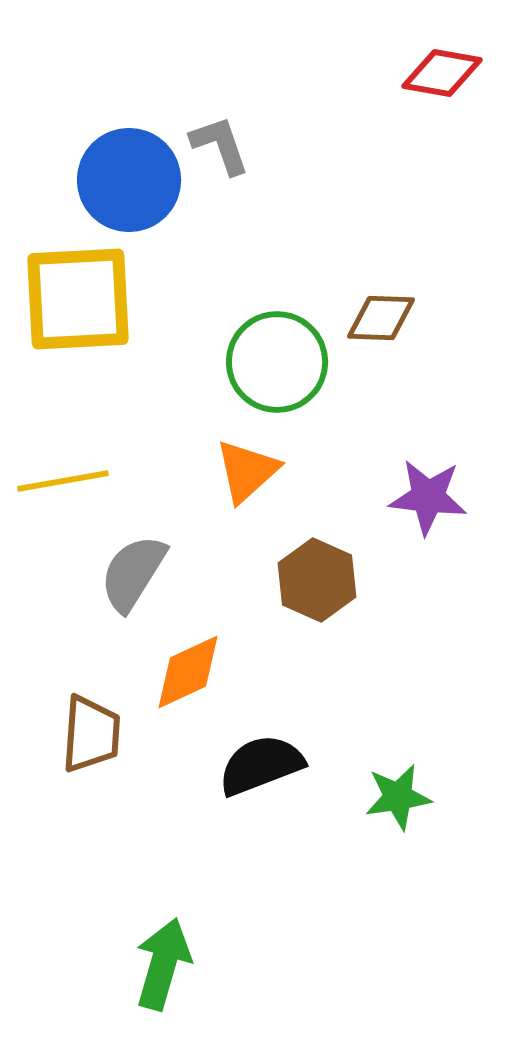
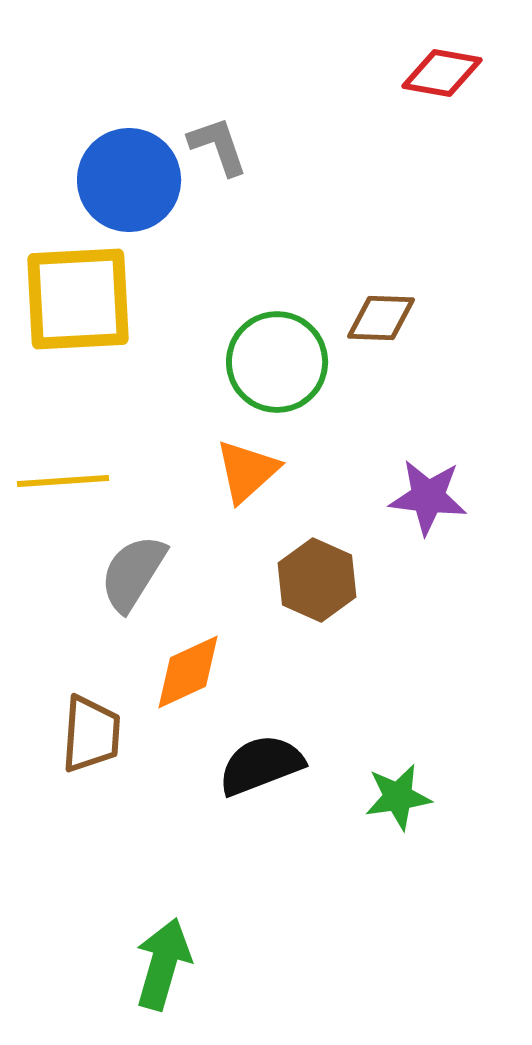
gray L-shape: moved 2 px left, 1 px down
yellow line: rotated 6 degrees clockwise
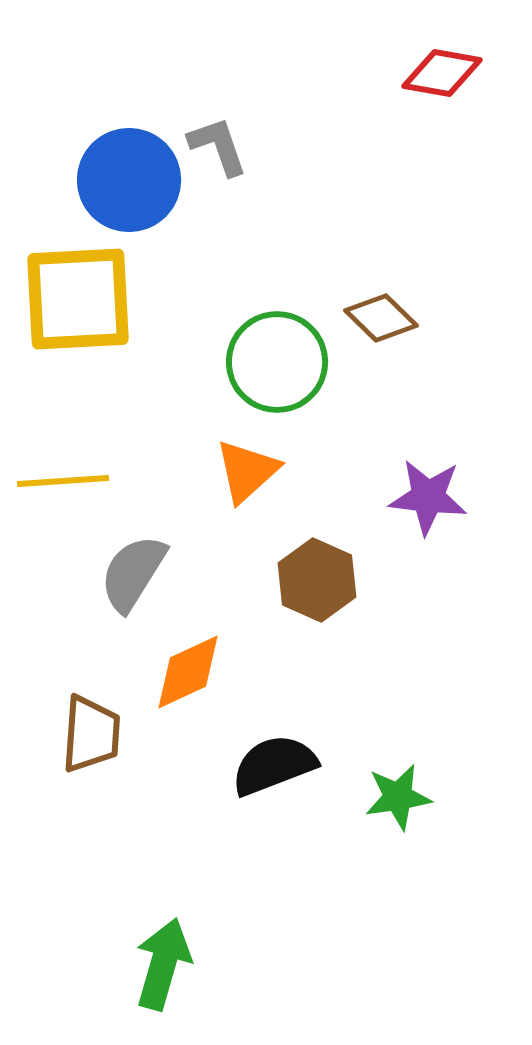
brown diamond: rotated 42 degrees clockwise
black semicircle: moved 13 px right
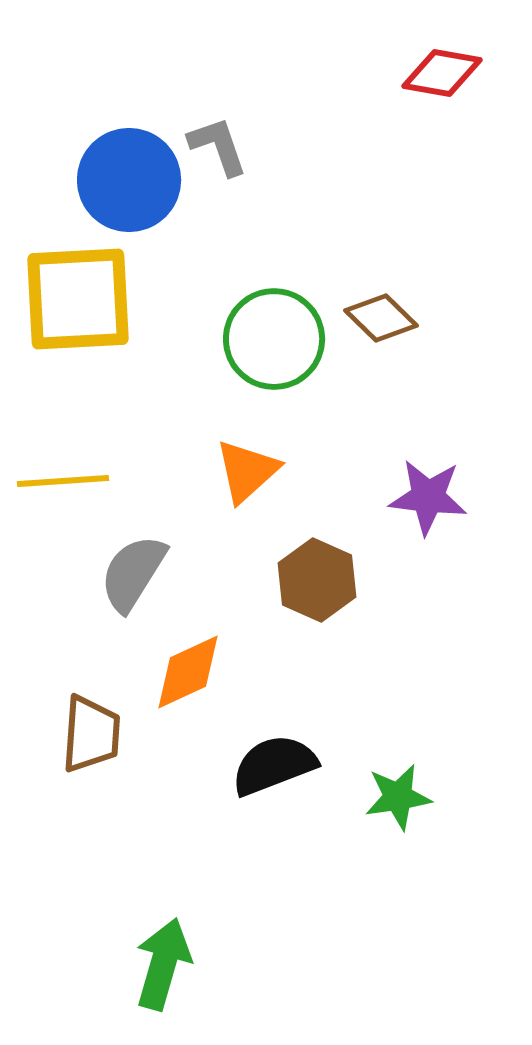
green circle: moved 3 px left, 23 px up
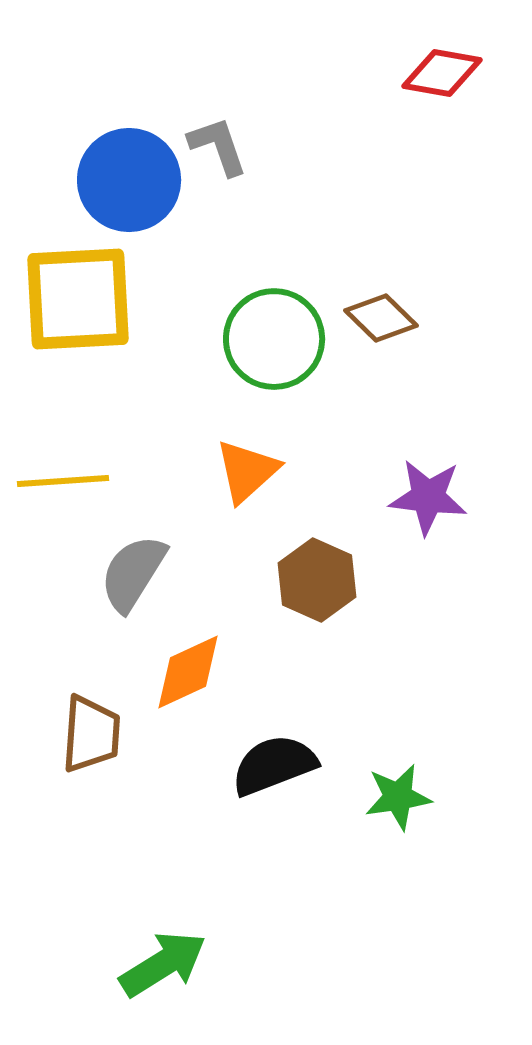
green arrow: rotated 42 degrees clockwise
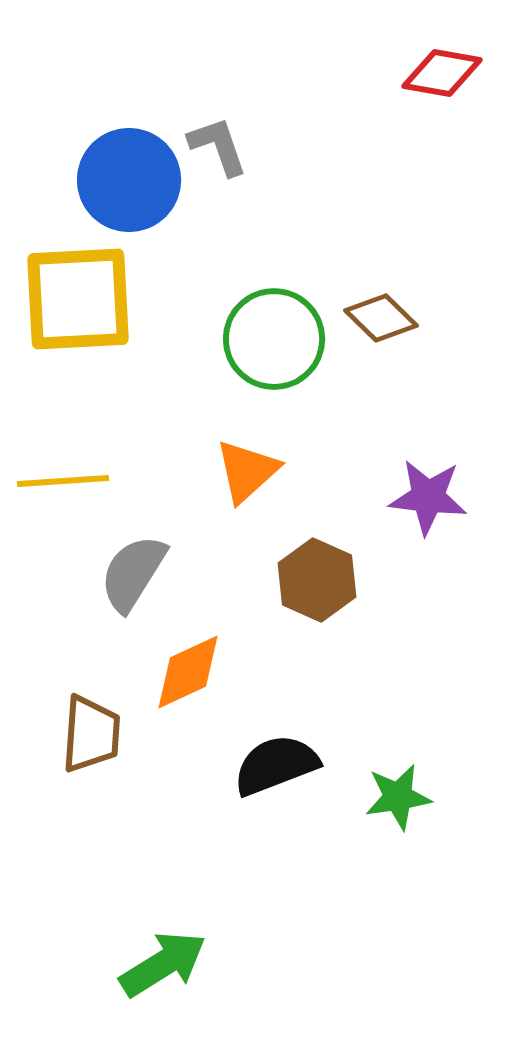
black semicircle: moved 2 px right
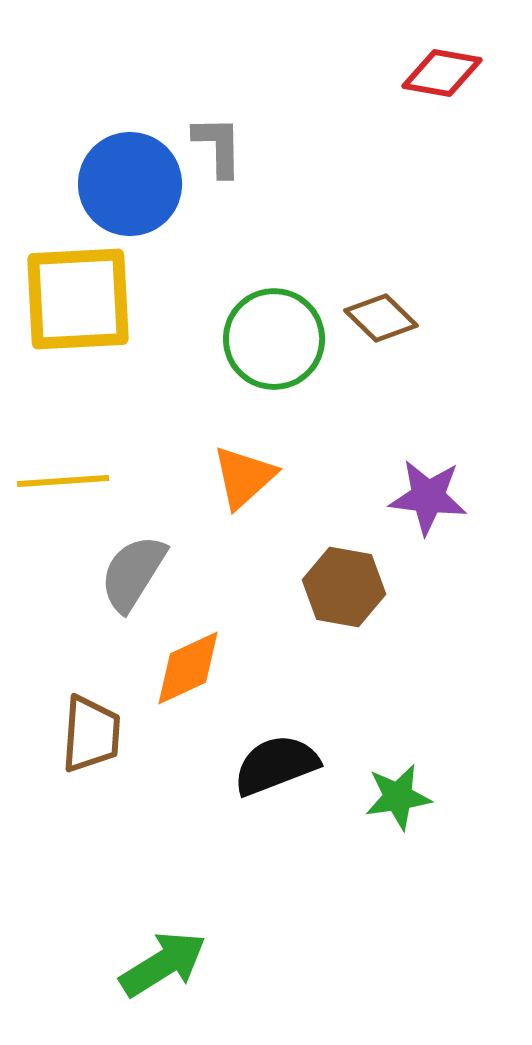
gray L-shape: rotated 18 degrees clockwise
blue circle: moved 1 px right, 4 px down
orange triangle: moved 3 px left, 6 px down
brown hexagon: moved 27 px right, 7 px down; rotated 14 degrees counterclockwise
orange diamond: moved 4 px up
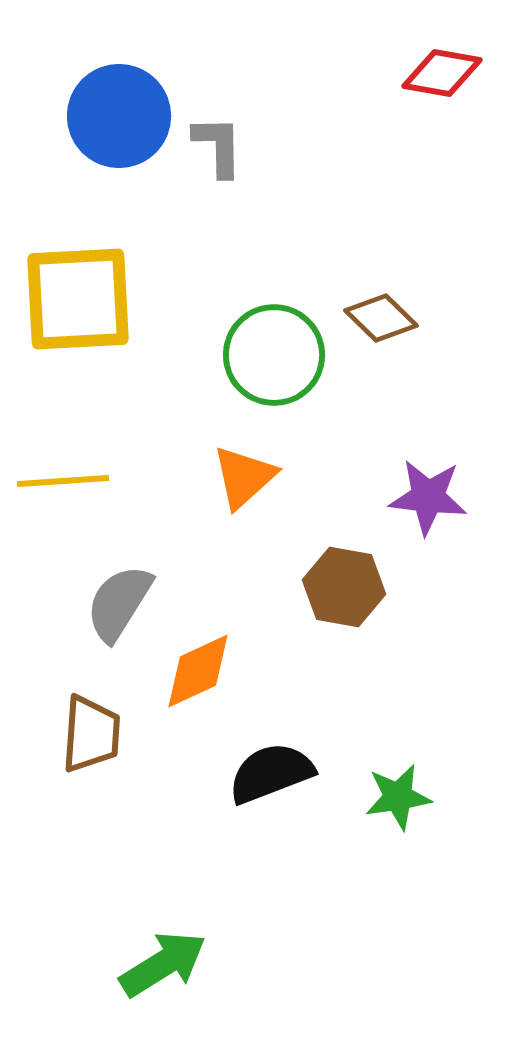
blue circle: moved 11 px left, 68 px up
green circle: moved 16 px down
gray semicircle: moved 14 px left, 30 px down
orange diamond: moved 10 px right, 3 px down
black semicircle: moved 5 px left, 8 px down
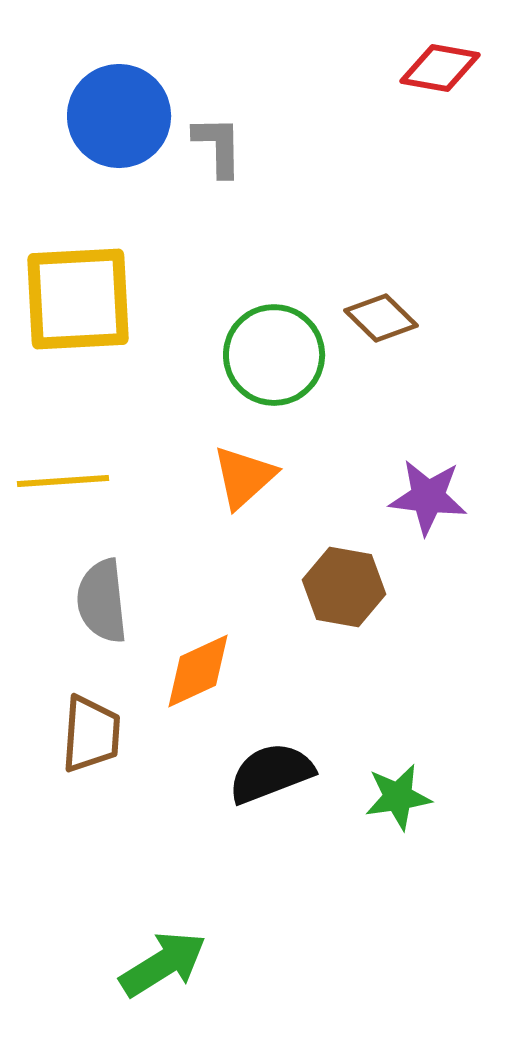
red diamond: moved 2 px left, 5 px up
gray semicircle: moved 17 px left, 2 px up; rotated 38 degrees counterclockwise
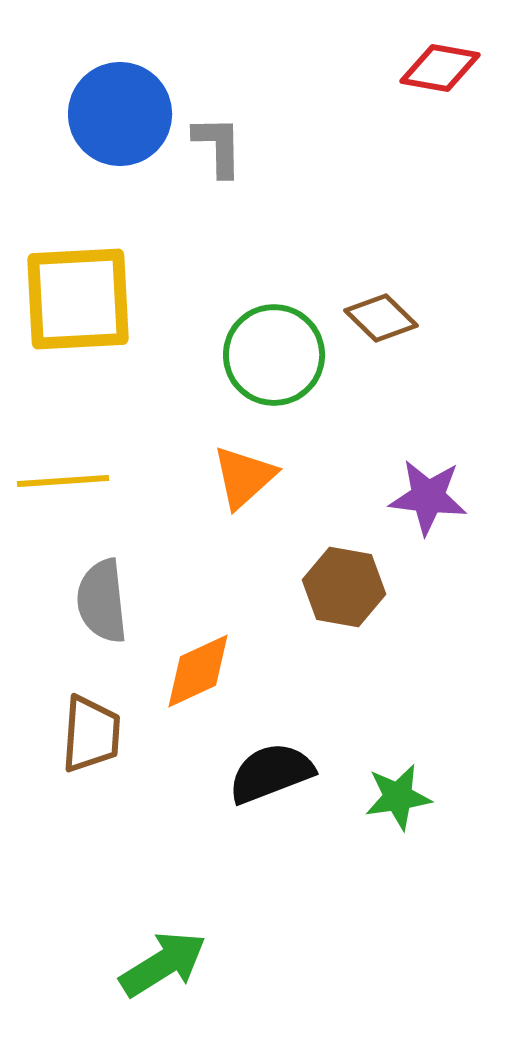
blue circle: moved 1 px right, 2 px up
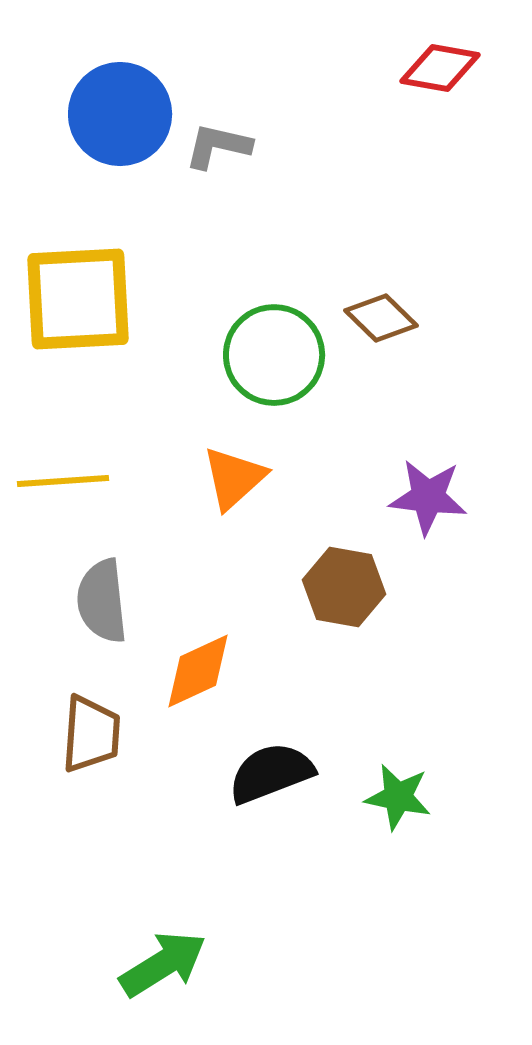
gray L-shape: rotated 76 degrees counterclockwise
orange triangle: moved 10 px left, 1 px down
green star: rotated 20 degrees clockwise
